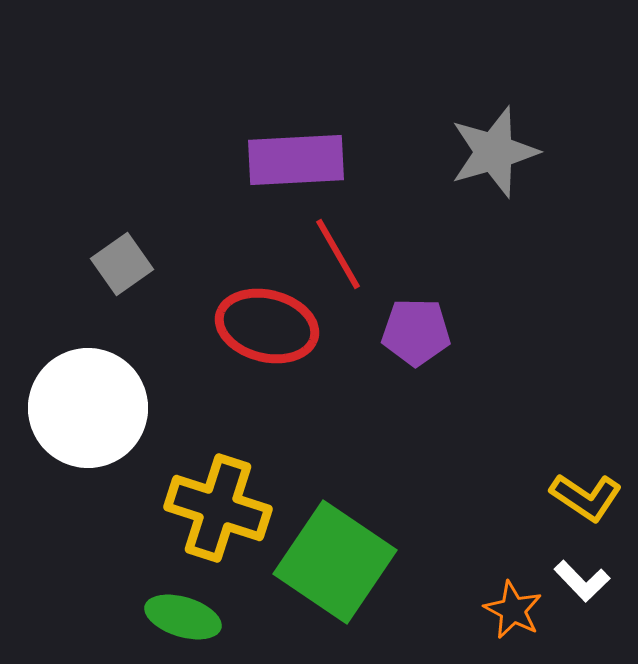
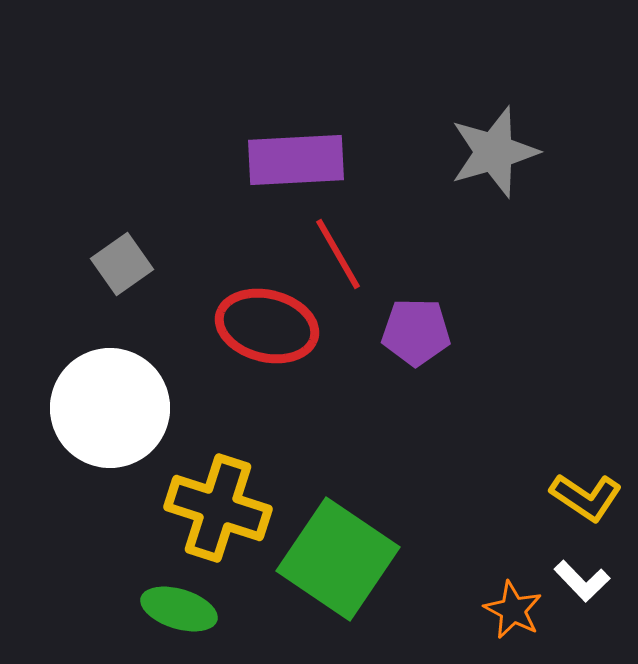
white circle: moved 22 px right
green square: moved 3 px right, 3 px up
green ellipse: moved 4 px left, 8 px up
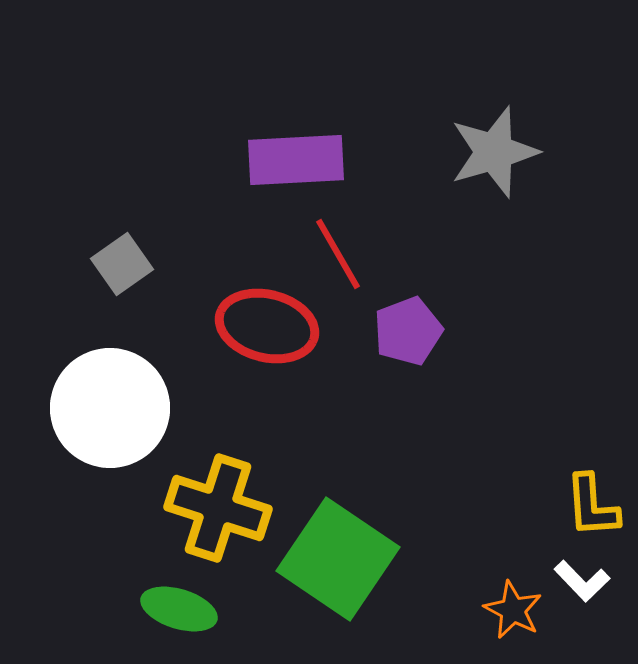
purple pentagon: moved 8 px left, 1 px up; rotated 22 degrees counterclockwise
yellow L-shape: moved 6 px right, 9 px down; rotated 52 degrees clockwise
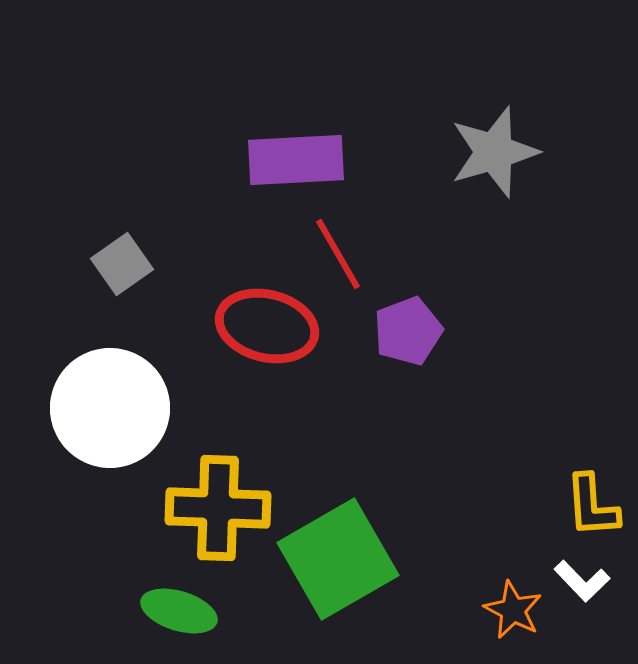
yellow cross: rotated 16 degrees counterclockwise
green square: rotated 26 degrees clockwise
green ellipse: moved 2 px down
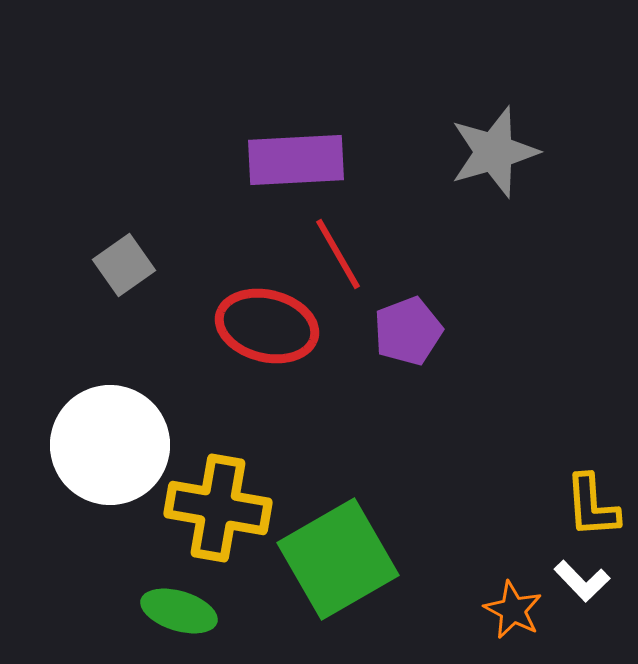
gray square: moved 2 px right, 1 px down
white circle: moved 37 px down
yellow cross: rotated 8 degrees clockwise
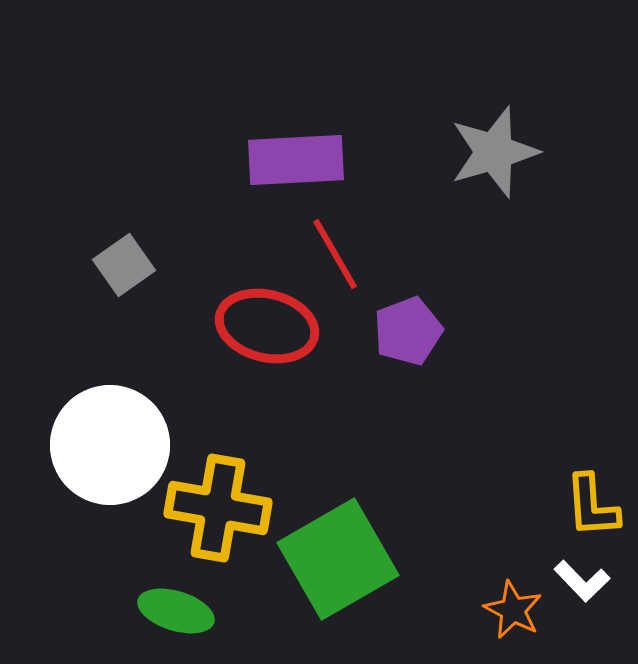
red line: moved 3 px left
green ellipse: moved 3 px left
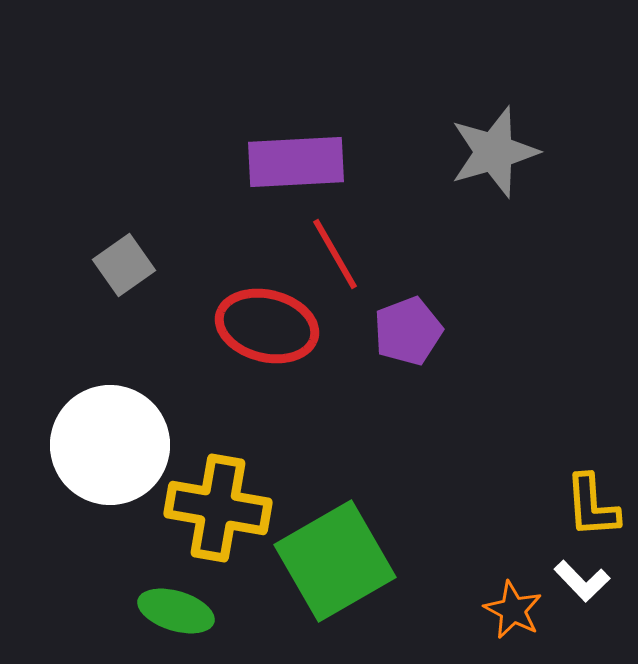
purple rectangle: moved 2 px down
green square: moved 3 px left, 2 px down
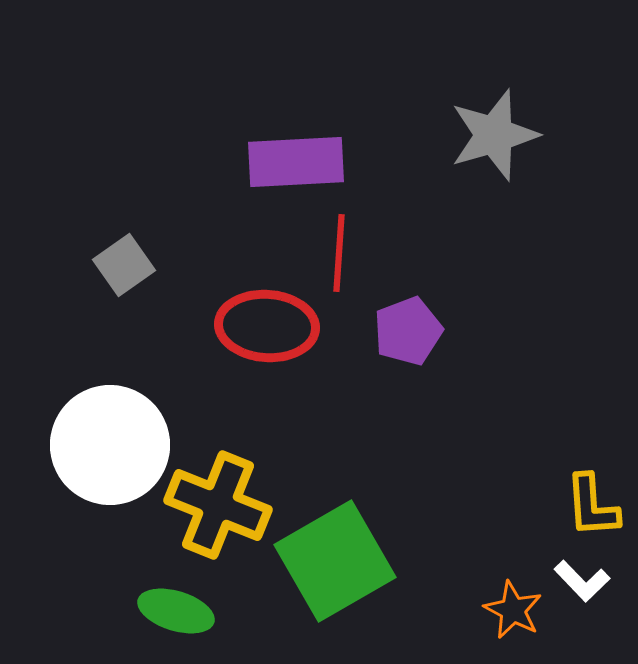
gray star: moved 17 px up
red line: moved 4 px right, 1 px up; rotated 34 degrees clockwise
red ellipse: rotated 10 degrees counterclockwise
yellow cross: moved 3 px up; rotated 12 degrees clockwise
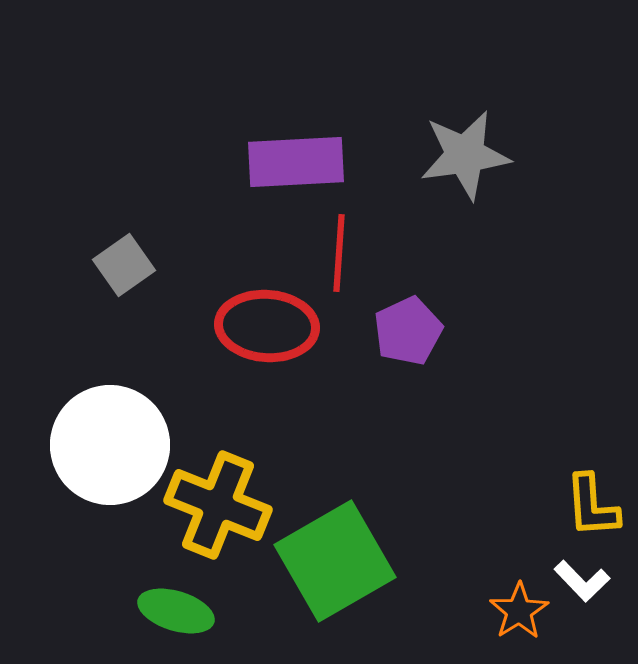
gray star: moved 29 px left, 20 px down; rotated 8 degrees clockwise
purple pentagon: rotated 4 degrees counterclockwise
orange star: moved 6 px right, 1 px down; rotated 12 degrees clockwise
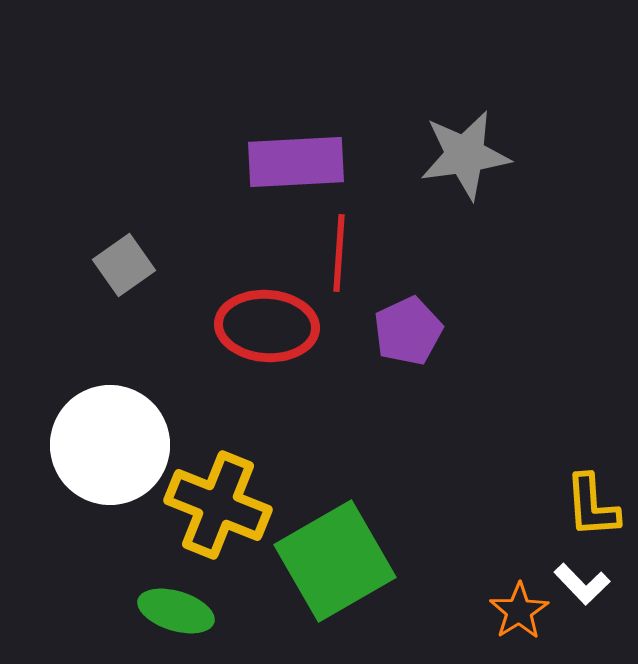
white L-shape: moved 3 px down
